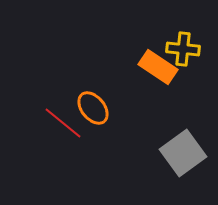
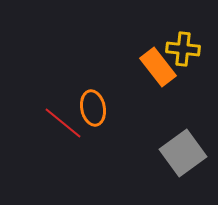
orange rectangle: rotated 18 degrees clockwise
orange ellipse: rotated 28 degrees clockwise
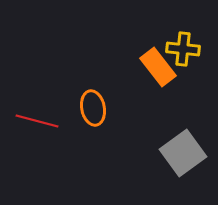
red line: moved 26 px left, 2 px up; rotated 24 degrees counterclockwise
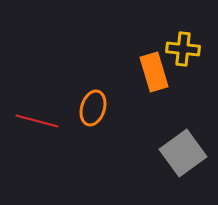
orange rectangle: moved 4 px left, 5 px down; rotated 21 degrees clockwise
orange ellipse: rotated 28 degrees clockwise
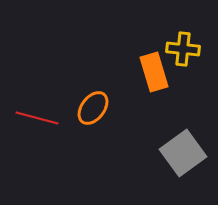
orange ellipse: rotated 20 degrees clockwise
red line: moved 3 px up
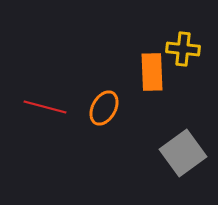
orange rectangle: moved 2 px left; rotated 15 degrees clockwise
orange ellipse: moved 11 px right; rotated 8 degrees counterclockwise
red line: moved 8 px right, 11 px up
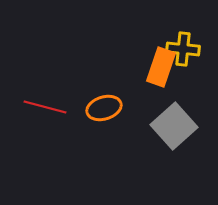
orange rectangle: moved 9 px right, 5 px up; rotated 21 degrees clockwise
orange ellipse: rotated 44 degrees clockwise
gray square: moved 9 px left, 27 px up; rotated 6 degrees counterclockwise
